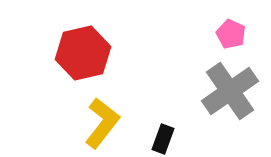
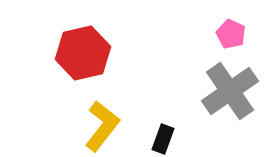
yellow L-shape: moved 3 px down
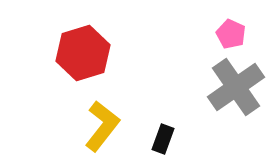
red hexagon: rotated 4 degrees counterclockwise
gray cross: moved 6 px right, 4 px up
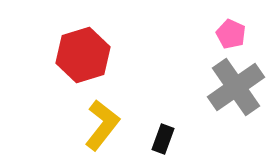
red hexagon: moved 2 px down
yellow L-shape: moved 1 px up
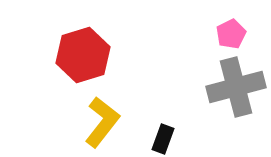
pink pentagon: rotated 20 degrees clockwise
gray cross: rotated 20 degrees clockwise
yellow L-shape: moved 3 px up
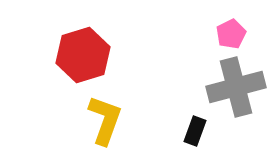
yellow L-shape: moved 3 px right, 2 px up; rotated 18 degrees counterclockwise
black rectangle: moved 32 px right, 8 px up
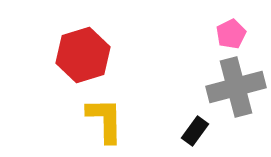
yellow L-shape: rotated 21 degrees counterclockwise
black rectangle: rotated 16 degrees clockwise
